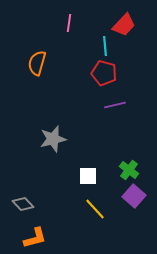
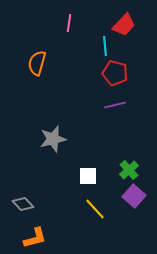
red pentagon: moved 11 px right
green cross: rotated 12 degrees clockwise
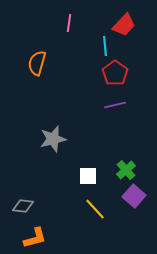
red pentagon: rotated 20 degrees clockwise
green cross: moved 3 px left
gray diamond: moved 2 px down; rotated 40 degrees counterclockwise
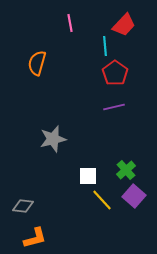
pink line: moved 1 px right; rotated 18 degrees counterclockwise
purple line: moved 1 px left, 2 px down
yellow line: moved 7 px right, 9 px up
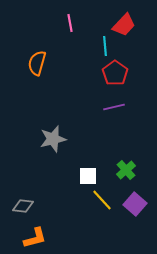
purple square: moved 1 px right, 8 px down
